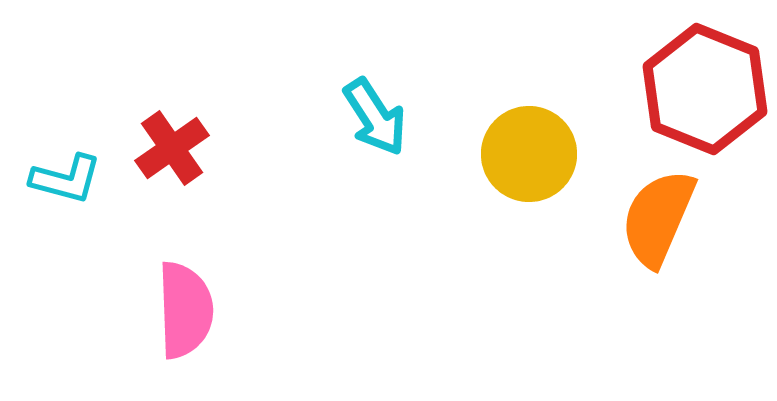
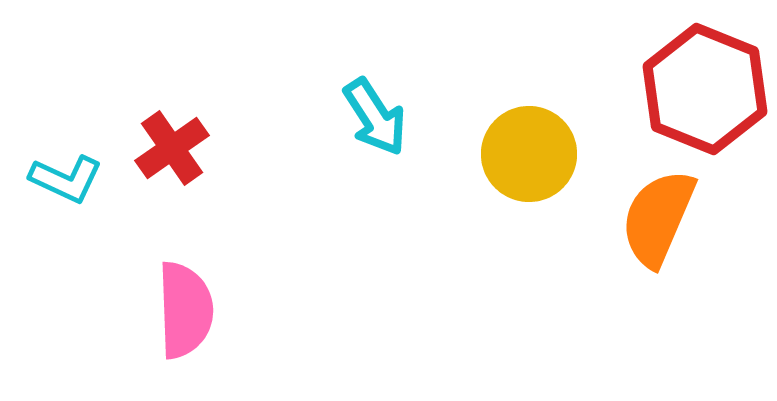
cyan L-shape: rotated 10 degrees clockwise
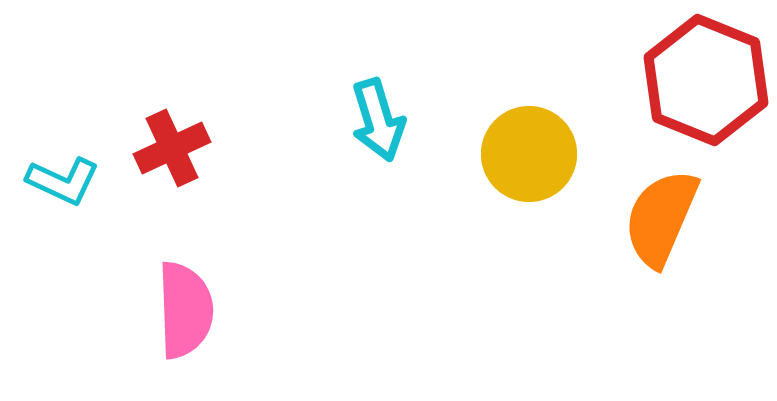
red hexagon: moved 1 px right, 9 px up
cyan arrow: moved 3 px right, 3 px down; rotated 16 degrees clockwise
red cross: rotated 10 degrees clockwise
cyan L-shape: moved 3 px left, 2 px down
orange semicircle: moved 3 px right
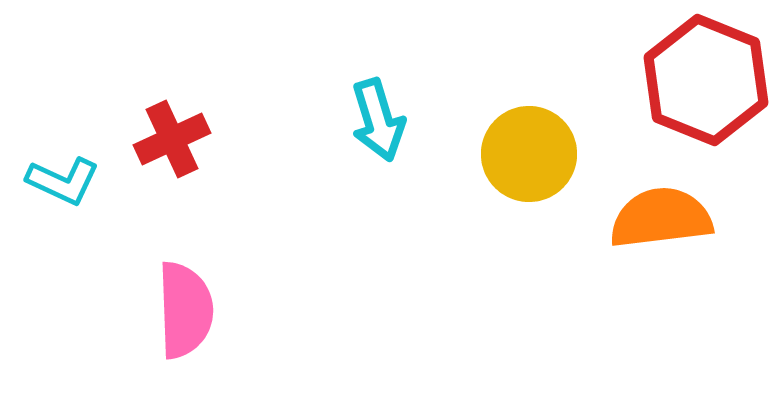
red cross: moved 9 px up
orange semicircle: rotated 60 degrees clockwise
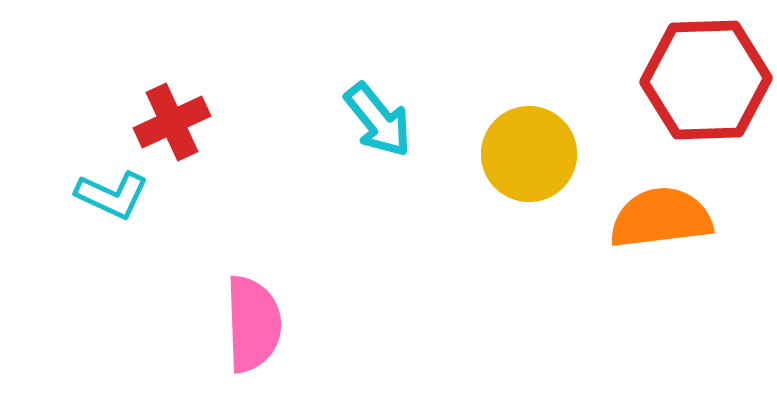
red hexagon: rotated 24 degrees counterclockwise
cyan arrow: rotated 22 degrees counterclockwise
red cross: moved 17 px up
cyan L-shape: moved 49 px right, 14 px down
pink semicircle: moved 68 px right, 14 px down
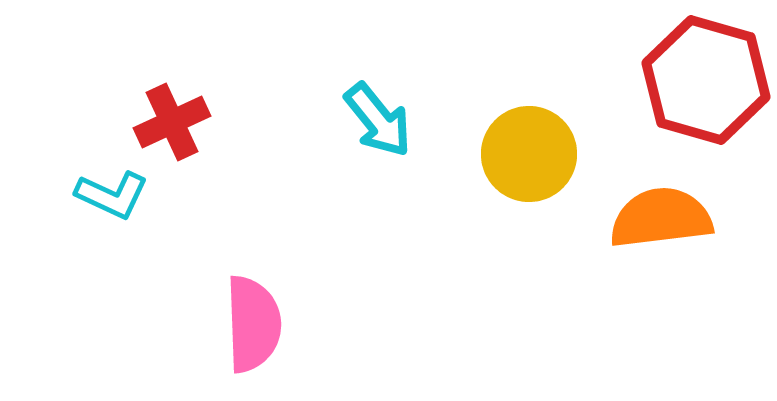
red hexagon: rotated 18 degrees clockwise
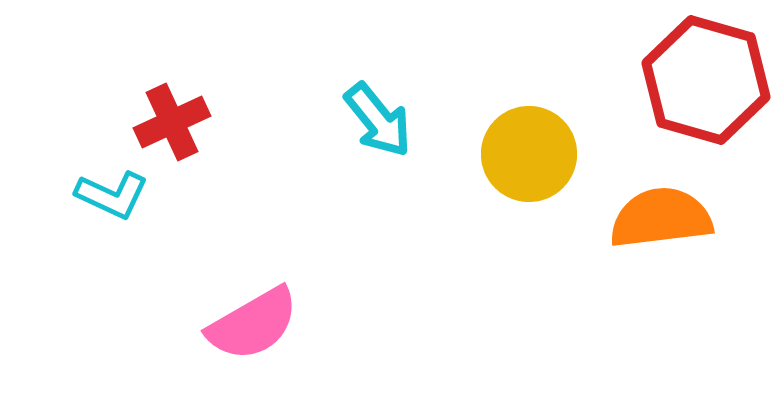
pink semicircle: rotated 62 degrees clockwise
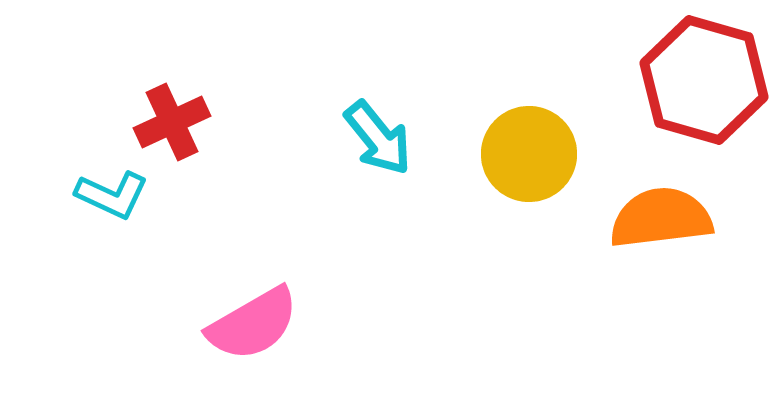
red hexagon: moved 2 px left
cyan arrow: moved 18 px down
